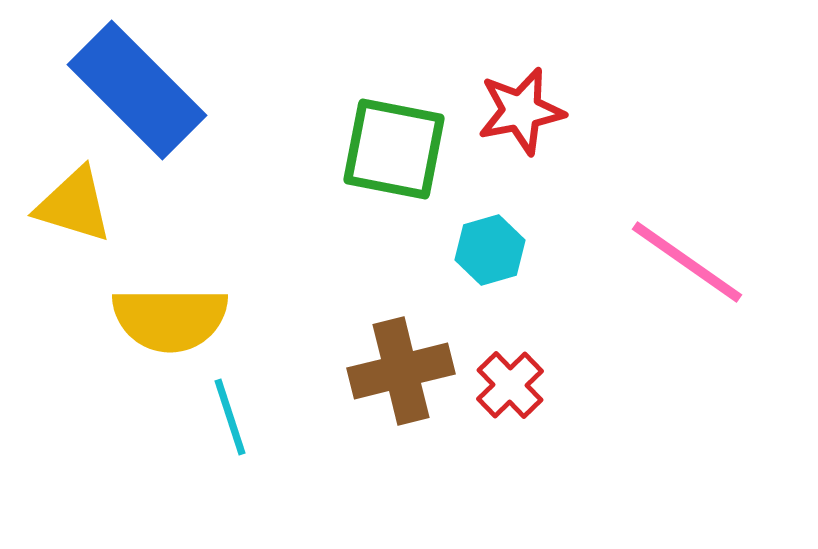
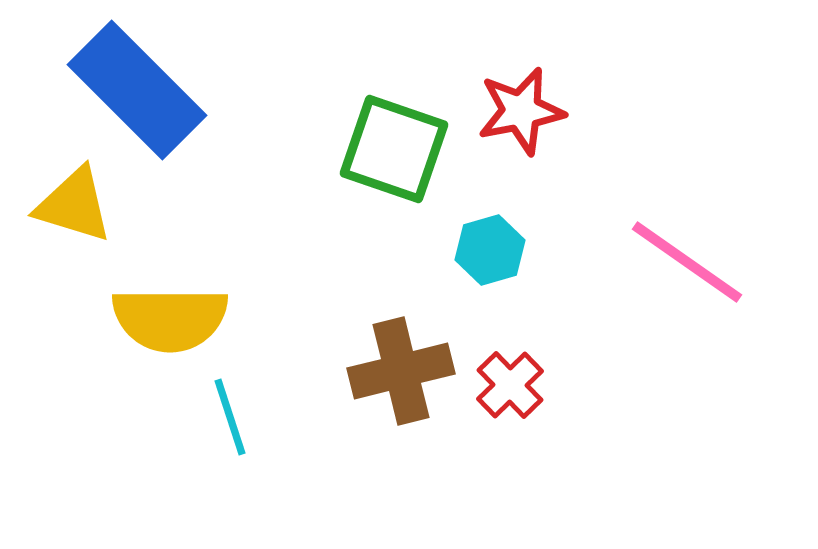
green square: rotated 8 degrees clockwise
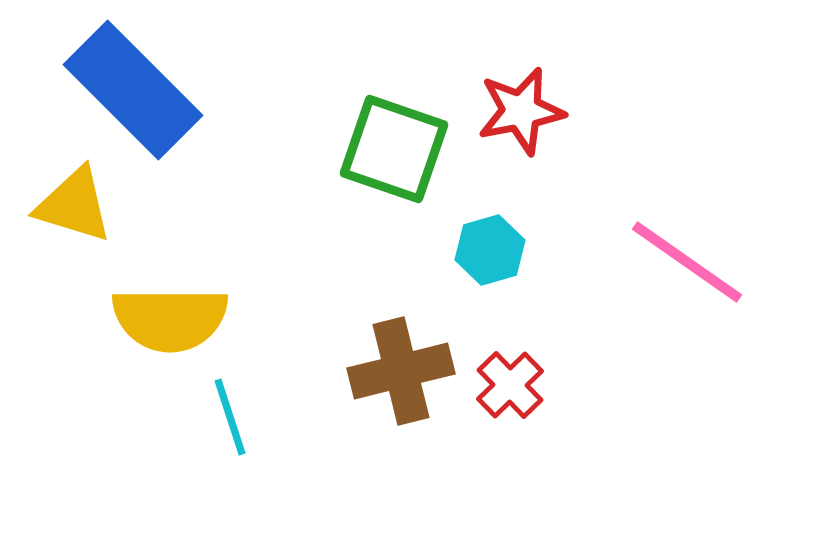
blue rectangle: moved 4 px left
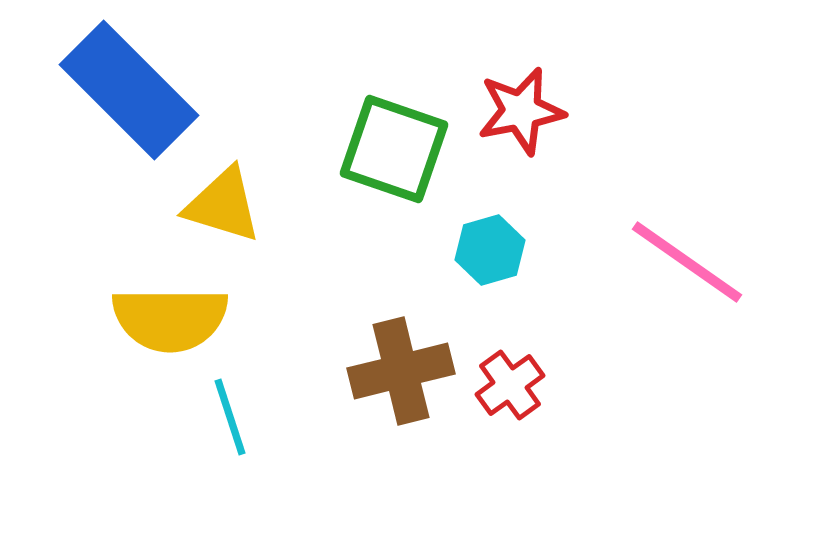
blue rectangle: moved 4 px left
yellow triangle: moved 149 px right
red cross: rotated 8 degrees clockwise
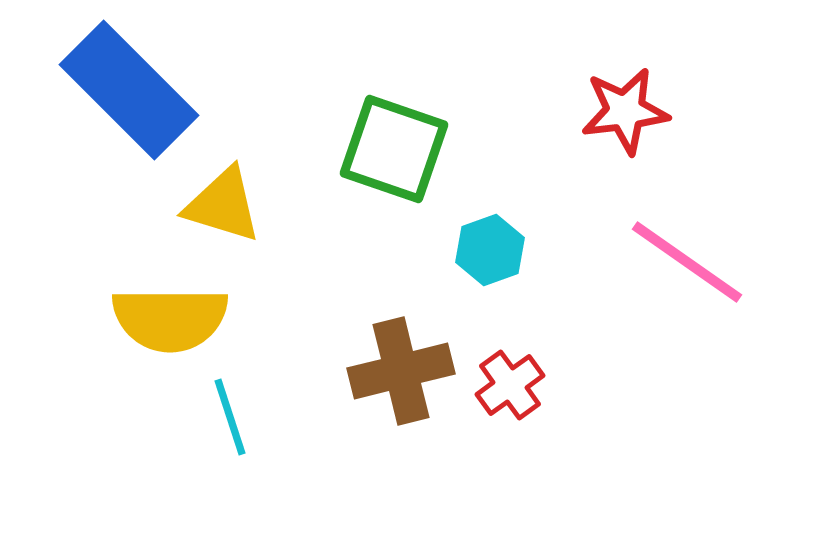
red star: moved 104 px right; rotated 4 degrees clockwise
cyan hexagon: rotated 4 degrees counterclockwise
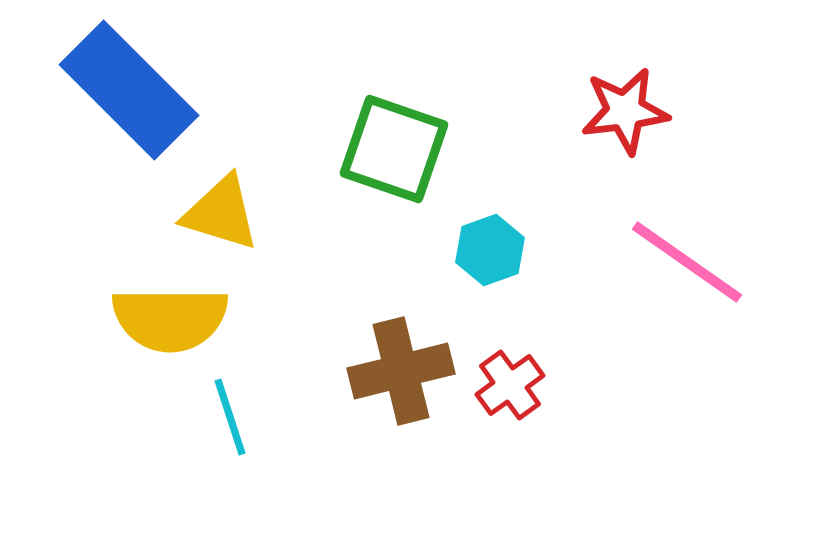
yellow triangle: moved 2 px left, 8 px down
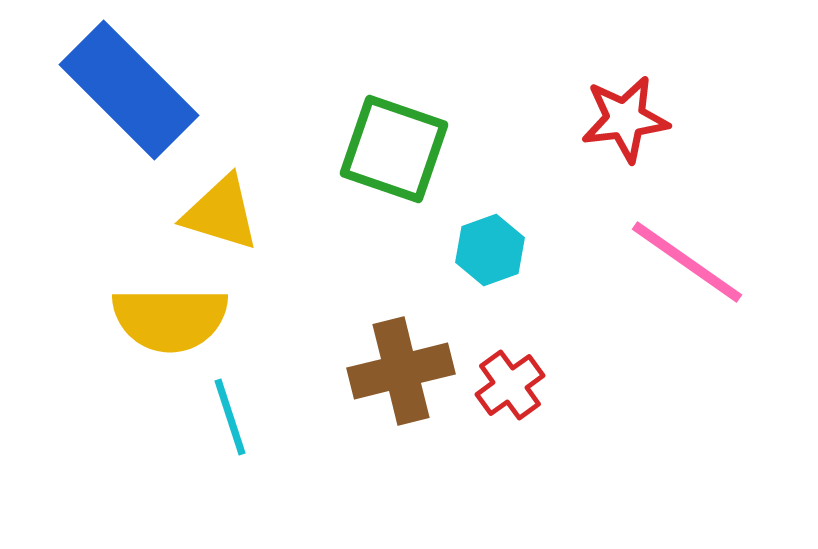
red star: moved 8 px down
